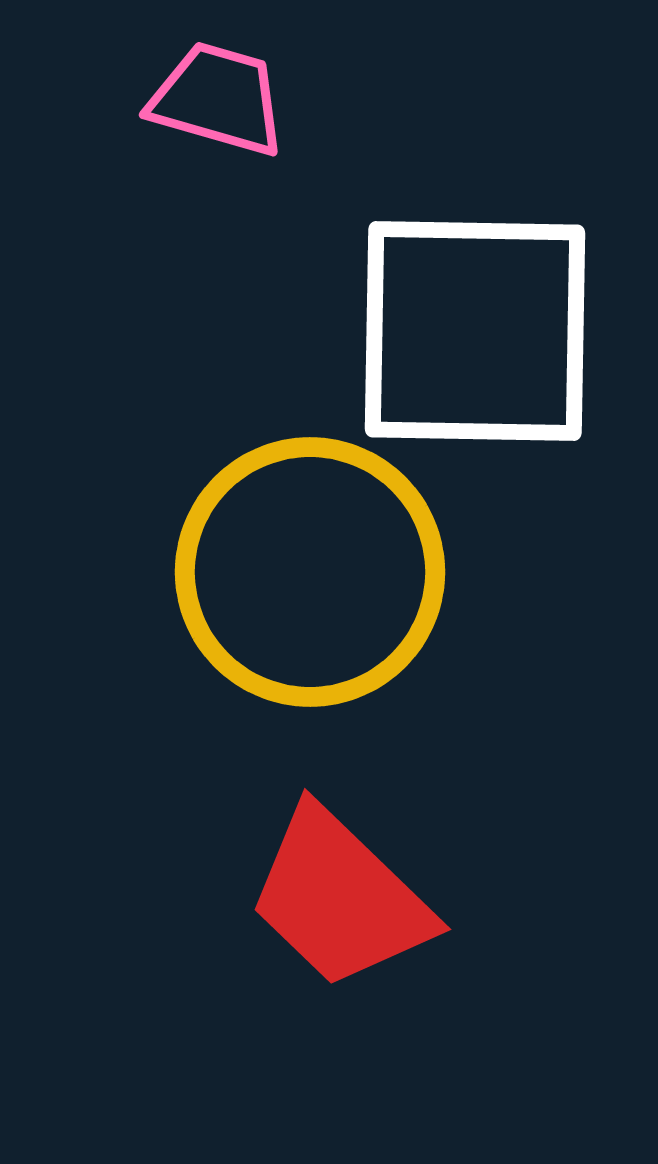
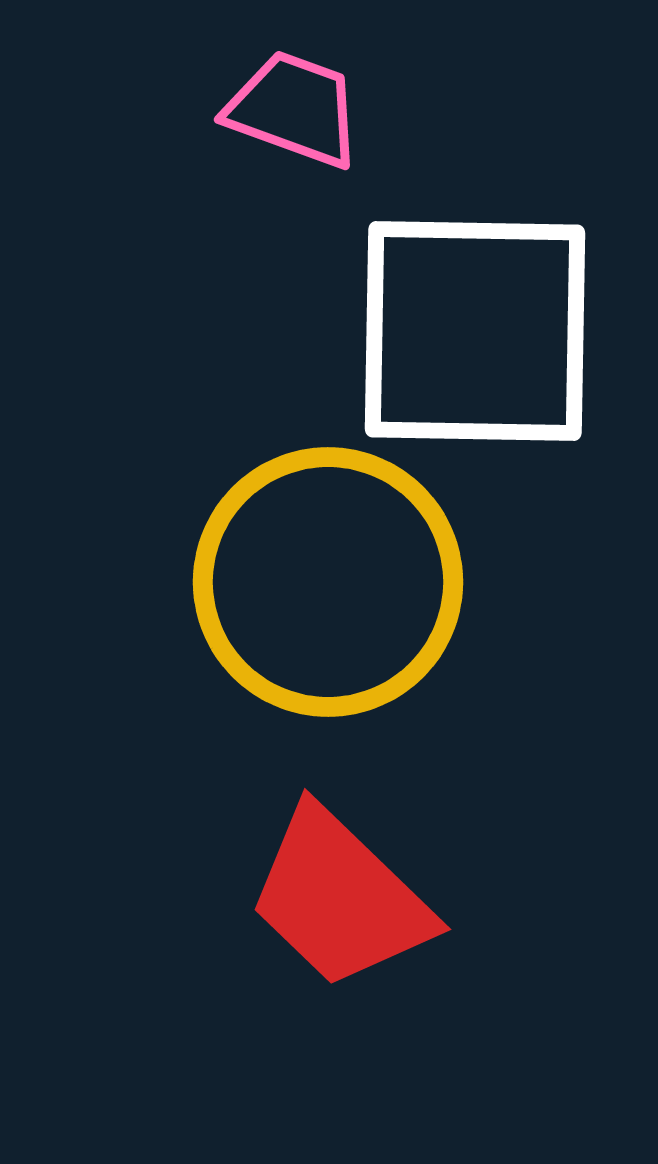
pink trapezoid: moved 76 px right, 10 px down; rotated 4 degrees clockwise
yellow circle: moved 18 px right, 10 px down
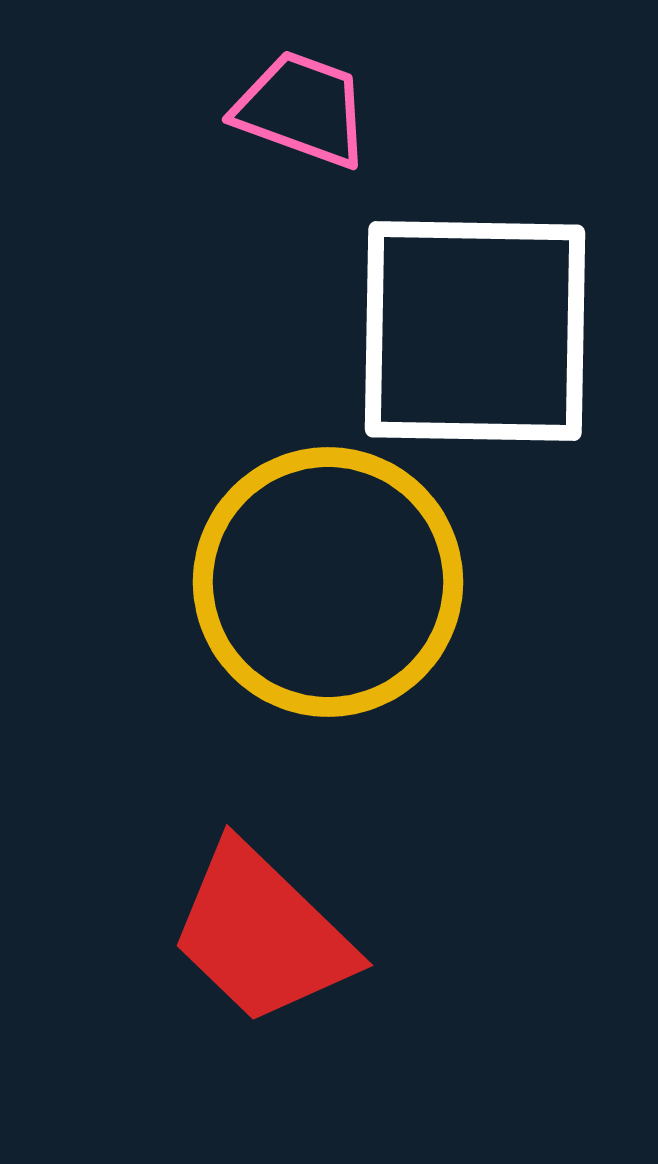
pink trapezoid: moved 8 px right
red trapezoid: moved 78 px left, 36 px down
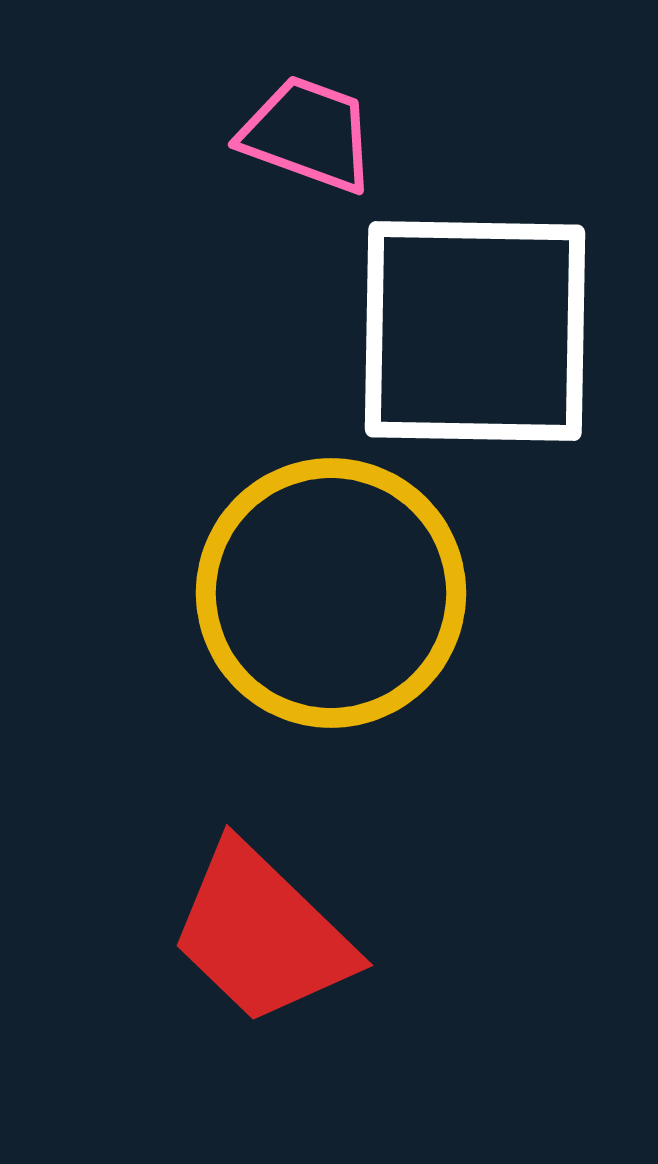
pink trapezoid: moved 6 px right, 25 px down
yellow circle: moved 3 px right, 11 px down
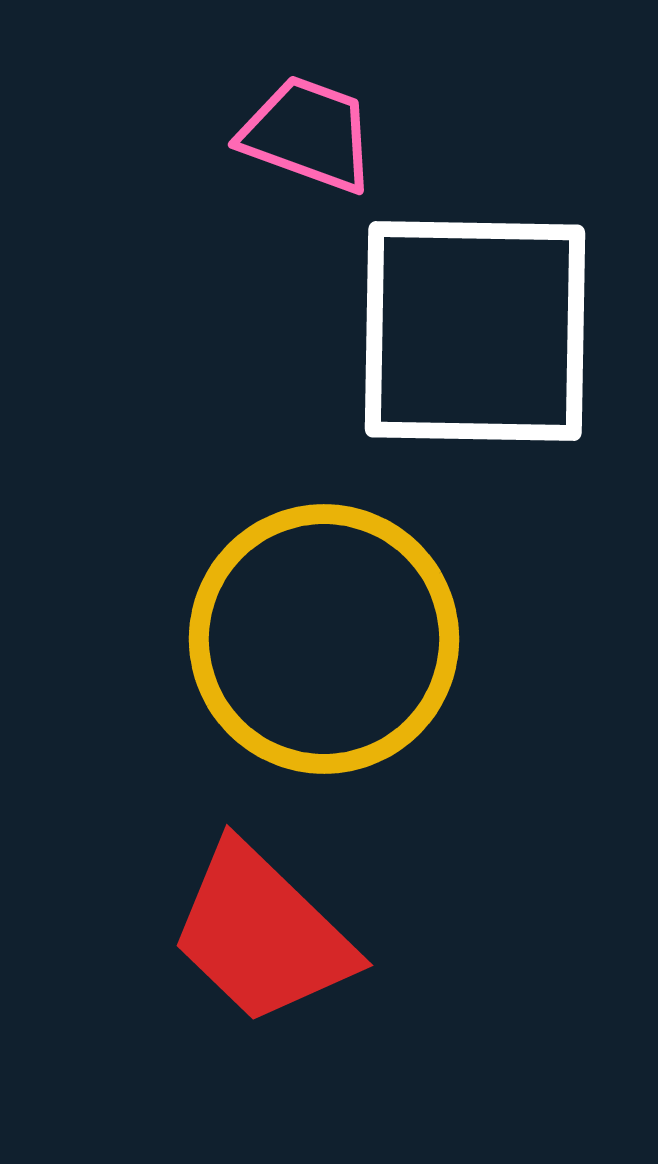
yellow circle: moved 7 px left, 46 px down
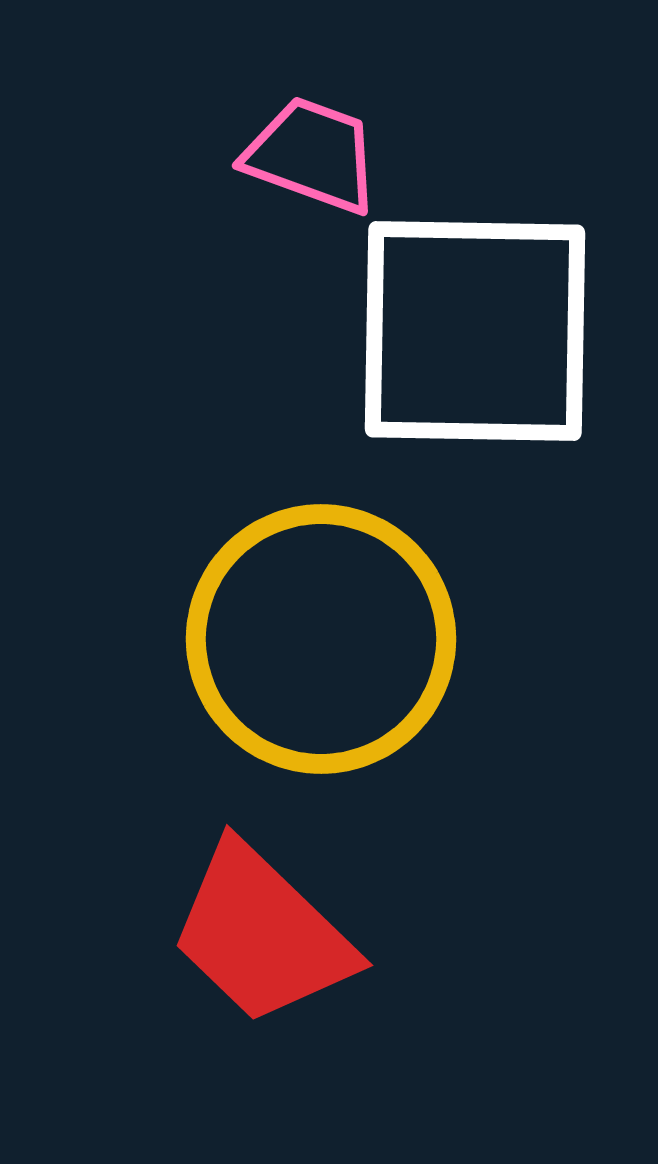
pink trapezoid: moved 4 px right, 21 px down
yellow circle: moved 3 px left
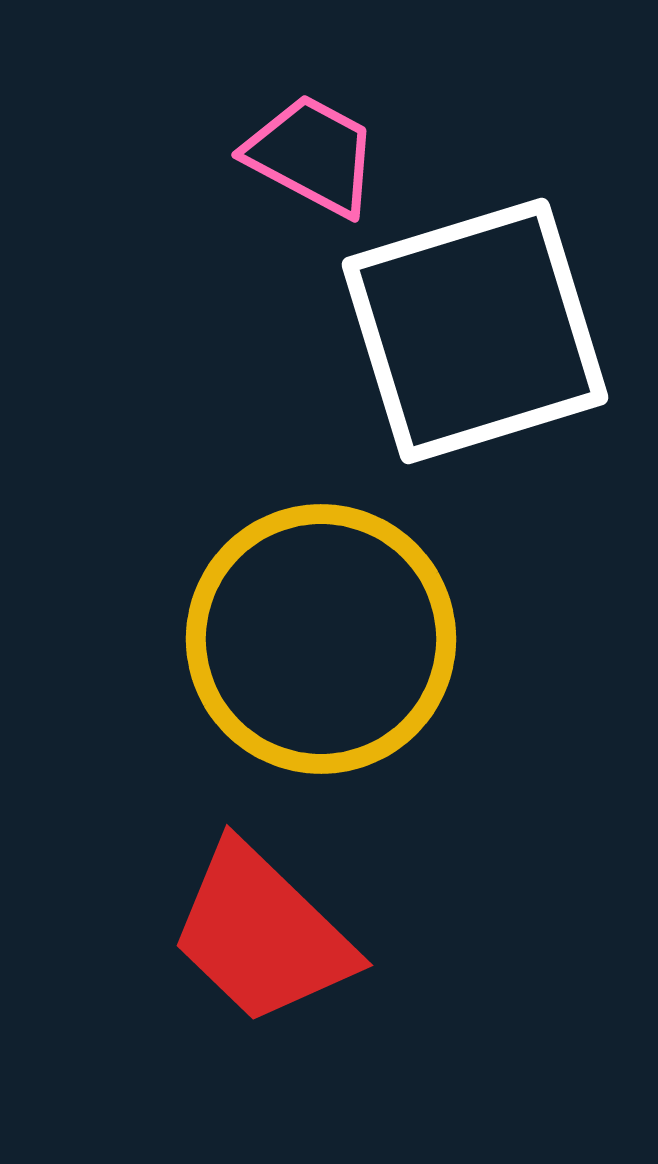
pink trapezoid: rotated 8 degrees clockwise
white square: rotated 18 degrees counterclockwise
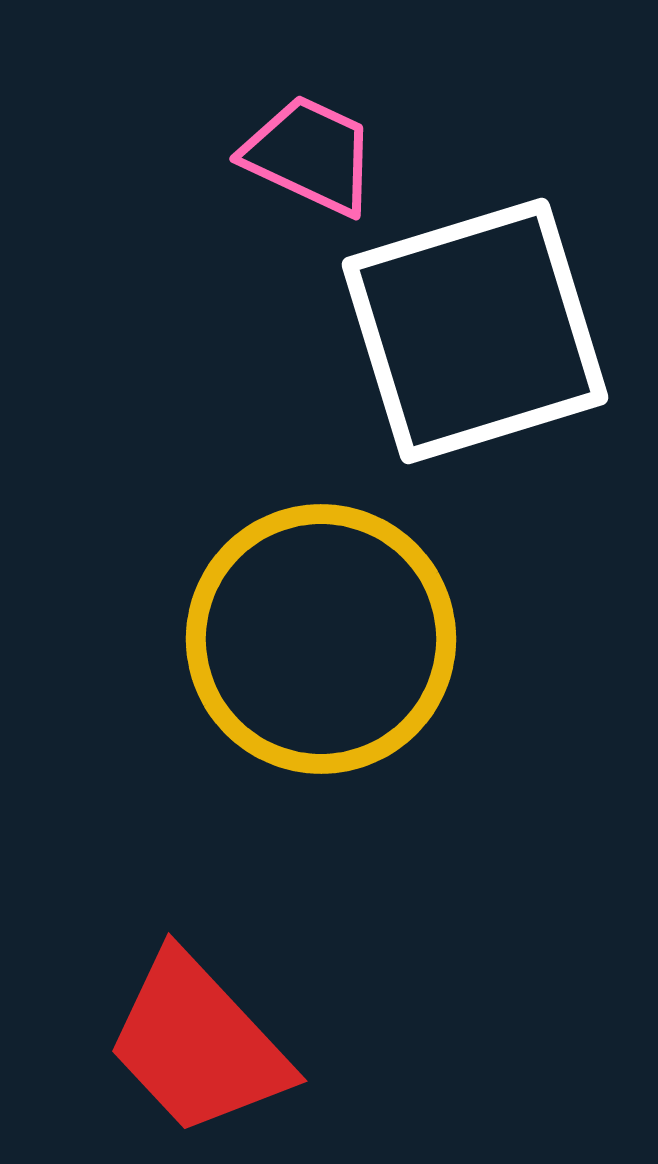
pink trapezoid: moved 2 px left; rotated 3 degrees counterclockwise
red trapezoid: moved 64 px left, 110 px down; rotated 3 degrees clockwise
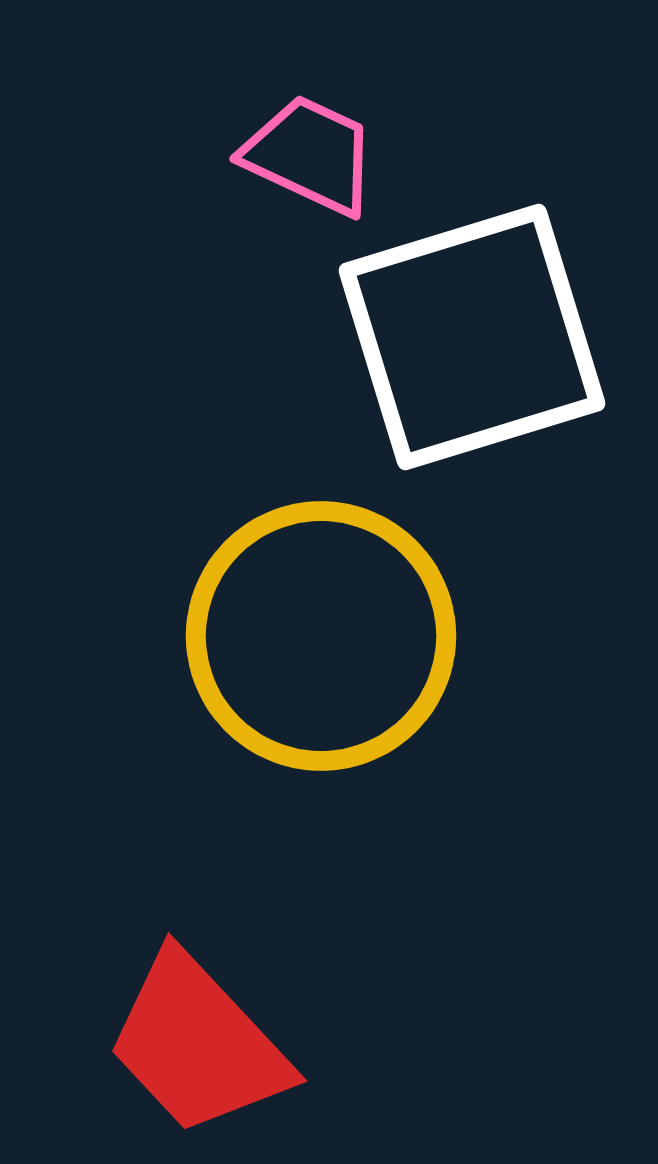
white square: moved 3 px left, 6 px down
yellow circle: moved 3 px up
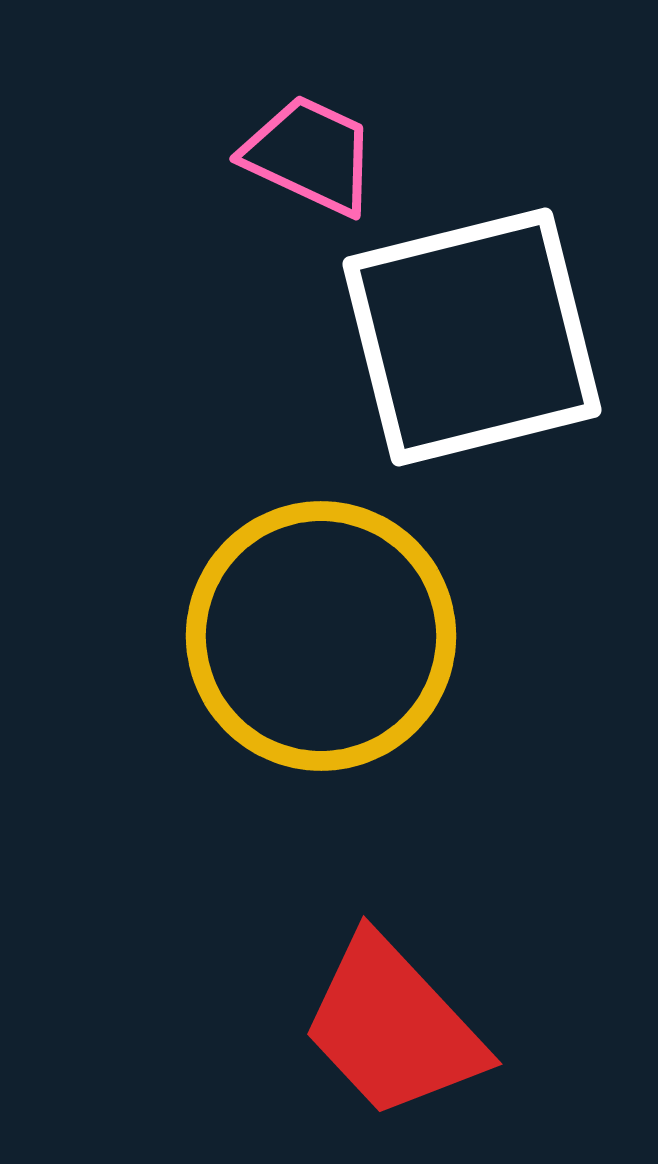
white square: rotated 3 degrees clockwise
red trapezoid: moved 195 px right, 17 px up
